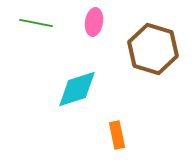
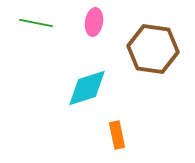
brown hexagon: rotated 9 degrees counterclockwise
cyan diamond: moved 10 px right, 1 px up
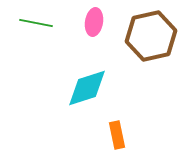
brown hexagon: moved 2 px left, 13 px up; rotated 21 degrees counterclockwise
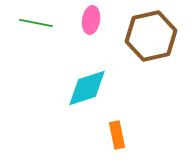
pink ellipse: moved 3 px left, 2 px up
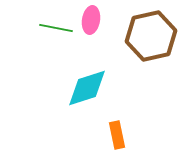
green line: moved 20 px right, 5 px down
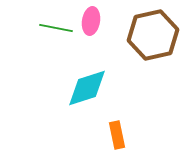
pink ellipse: moved 1 px down
brown hexagon: moved 2 px right, 1 px up
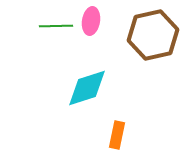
green line: moved 2 px up; rotated 12 degrees counterclockwise
orange rectangle: rotated 24 degrees clockwise
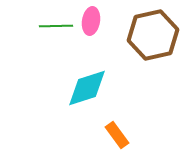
orange rectangle: rotated 48 degrees counterclockwise
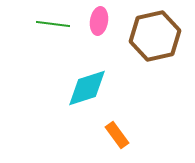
pink ellipse: moved 8 px right
green line: moved 3 px left, 2 px up; rotated 8 degrees clockwise
brown hexagon: moved 2 px right, 1 px down
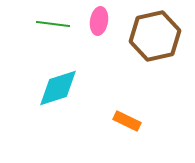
cyan diamond: moved 29 px left
orange rectangle: moved 10 px right, 14 px up; rotated 28 degrees counterclockwise
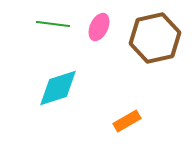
pink ellipse: moved 6 px down; rotated 16 degrees clockwise
brown hexagon: moved 2 px down
orange rectangle: rotated 56 degrees counterclockwise
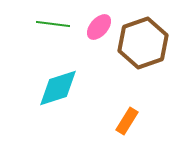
pink ellipse: rotated 16 degrees clockwise
brown hexagon: moved 12 px left, 5 px down; rotated 6 degrees counterclockwise
orange rectangle: rotated 28 degrees counterclockwise
